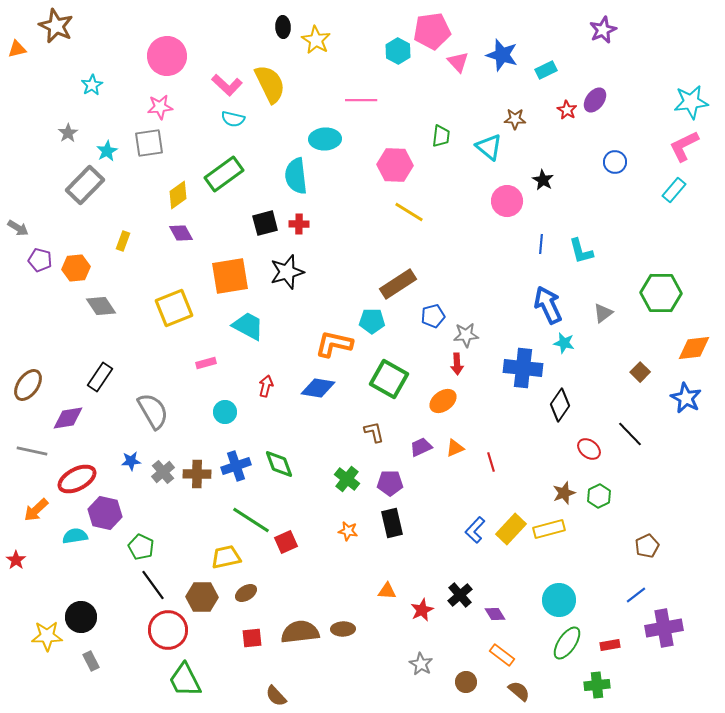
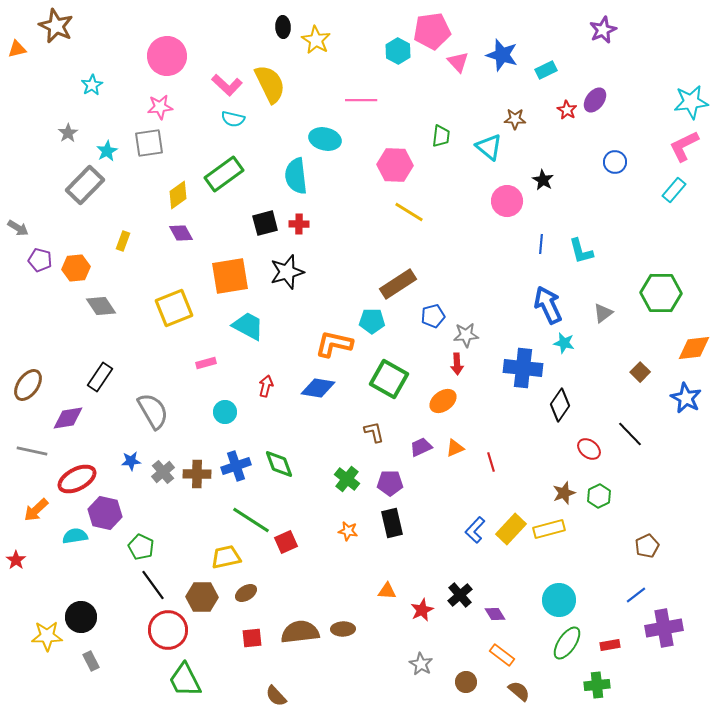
cyan ellipse at (325, 139): rotated 16 degrees clockwise
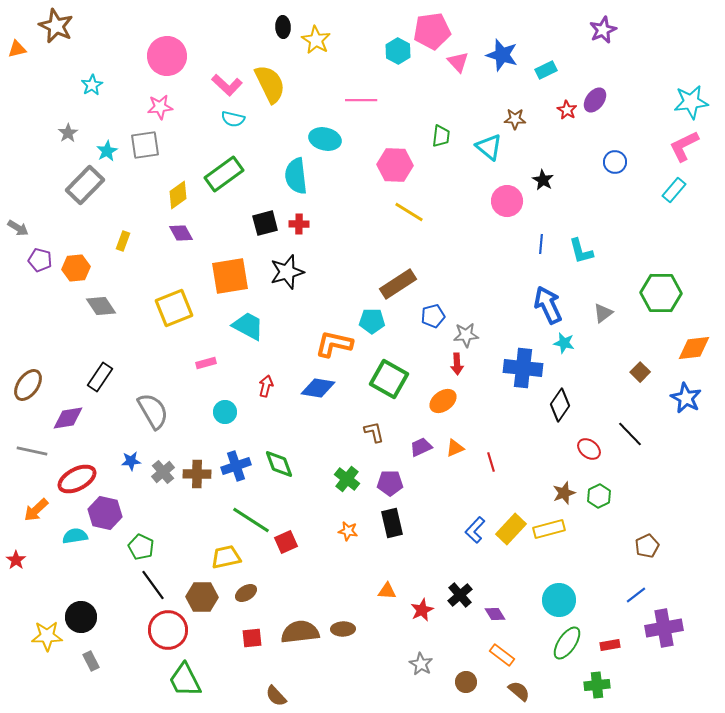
gray square at (149, 143): moved 4 px left, 2 px down
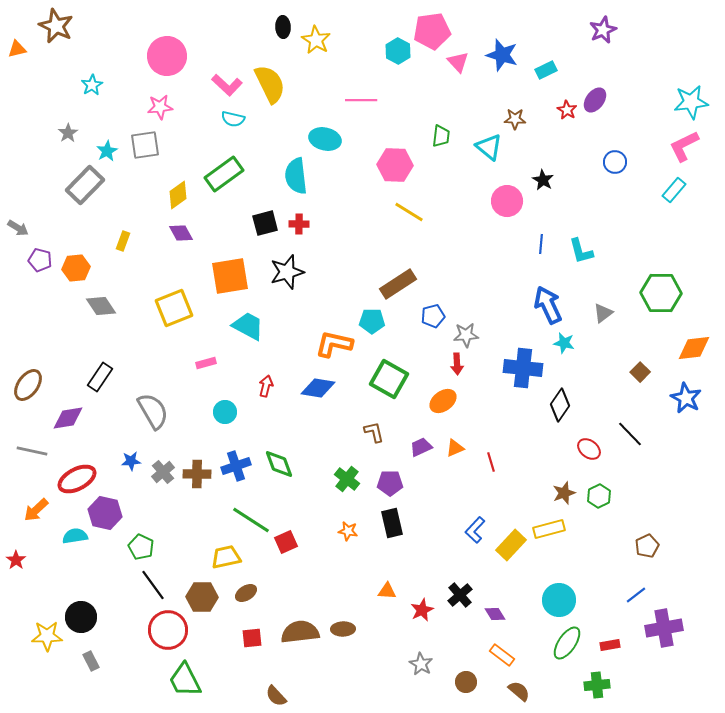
yellow rectangle at (511, 529): moved 16 px down
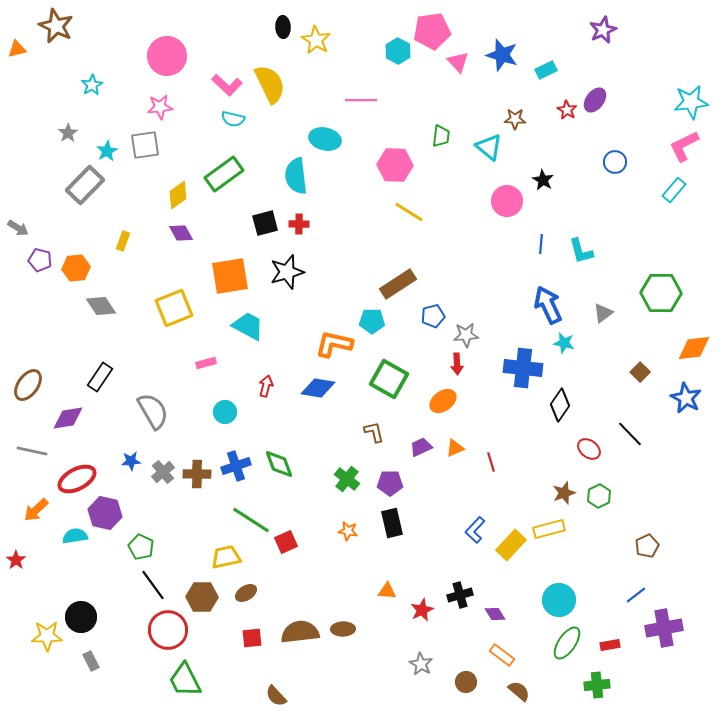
black cross at (460, 595): rotated 25 degrees clockwise
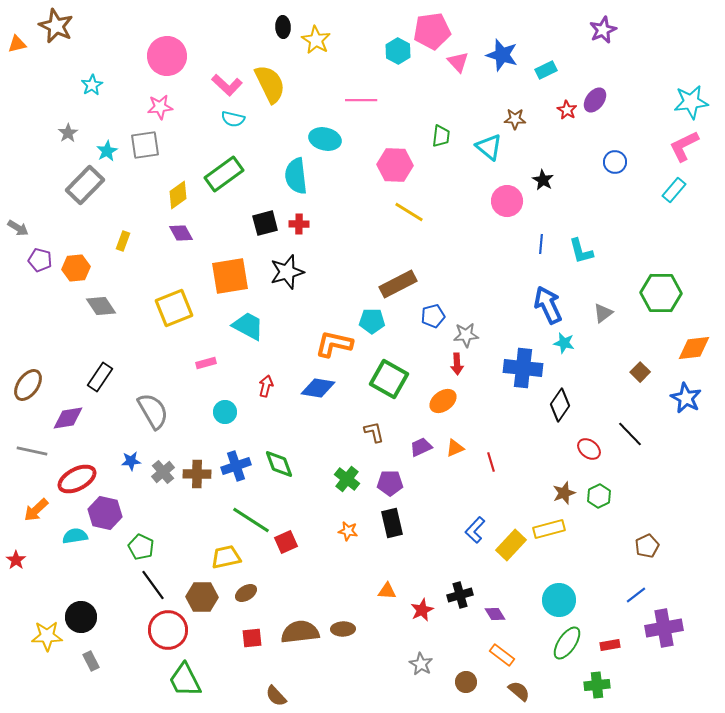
orange triangle at (17, 49): moved 5 px up
brown rectangle at (398, 284): rotated 6 degrees clockwise
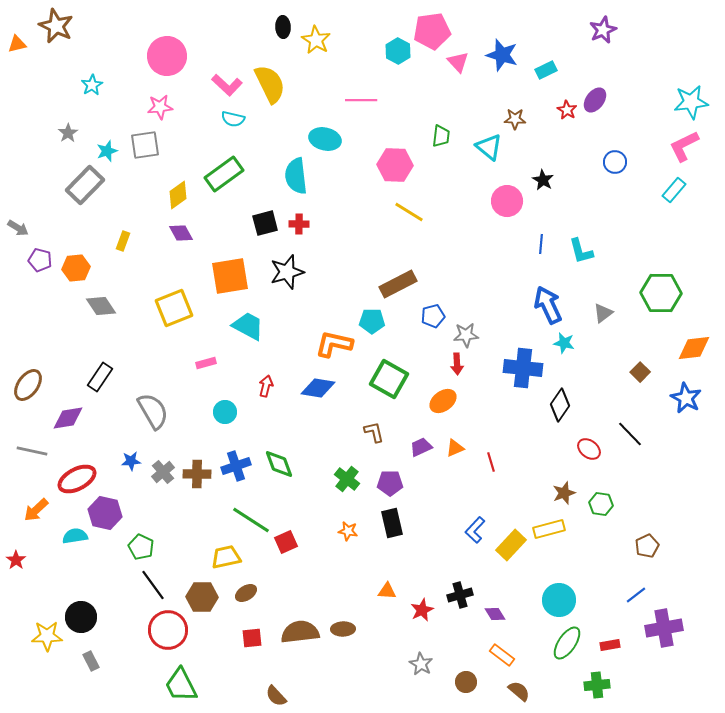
cyan star at (107, 151): rotated 10 degrees clockwise
green hexagon at (599, 496): moved 2 px right, 8 px down; rotated 25 degrees counterclockwise
green trapezoid at (185, 680): moved 4 px left, 5 px down
